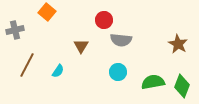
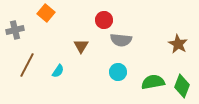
orange square: moved 1 px left, 1 px down
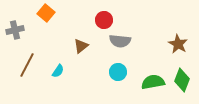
gray semicircle: moved 1 px left, 1 px down
brown triangle: rotated 21 degrees clockwise
green diamond: moved 6 px up
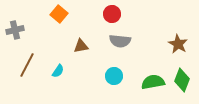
orange square: moved 13 px right, 1 px down
red circle: moved 8 px right, 6 px up
brown triangle: rotated 28 degrees clockwise
cyan circle: moved 4 px left, 4 px down
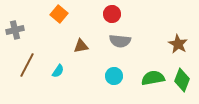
green semicircle: moved 4 px up
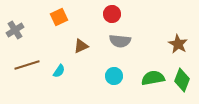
orange square: moved 3 px down; rotated 24 degrees clockwise
gray cross: rotated 18 degrees counterclockwise
brown triangle: rotated 14 degrees counterclockwise
brown line: rotated 45 degrees clockwise
cyan semicircle: moved 1 px right
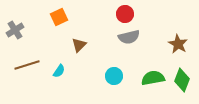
red circle: moved 13 px right
gray semicircle: moved 9 px right, 4 px up; rotated 20 degrees counterclockwise
brown triangle: moved 2 px left, 1 px up; rotated 21 degrees counterclockwise
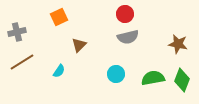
gray cross: moved 2 px right, 2 px down; rotated 18 degrees clockwise
gray semicircle: moved 1 px left
brown star: rotated 18 degrees counterclockwise
brown line: moved 5 px left, 3 px up; rotated 15 degrees counterclockwise
cyan circle: moved 2 px right, 2 px up
